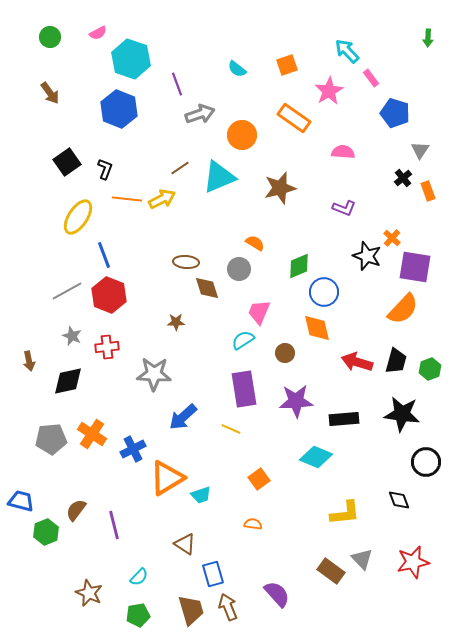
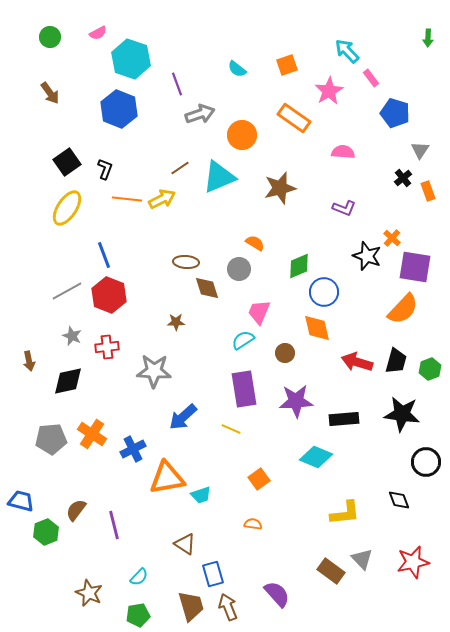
yellow ellipse at (78, 217): moved 11 px left, 9 px up
gray star at (154, 374): moved 3 px up
orange triangle at (167, 478): rotated 21 degrees clockwise
brown trapezoid at (191, 610): moved 4 px up
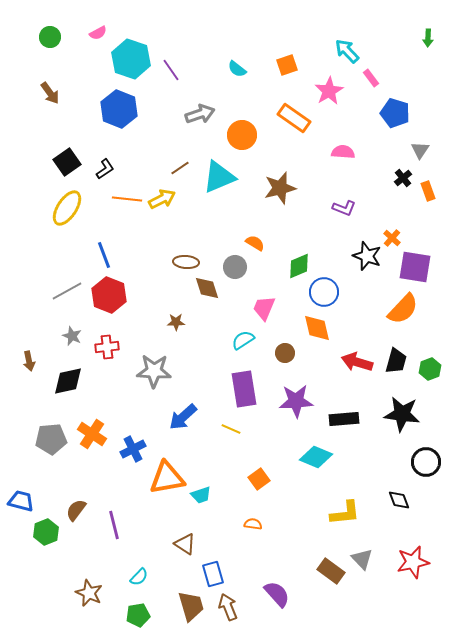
purple line at (177, 84): moved 6 px left, 14 px up; rotated 15 degrees counterclockwise
black L-shape at (105, 169): rotated 35 degrees clockwise
gray circle at (239, 269): moved 4 px left, 2 px up
pink trapezoid at (259, 312): moved 5 px right, 4 px up
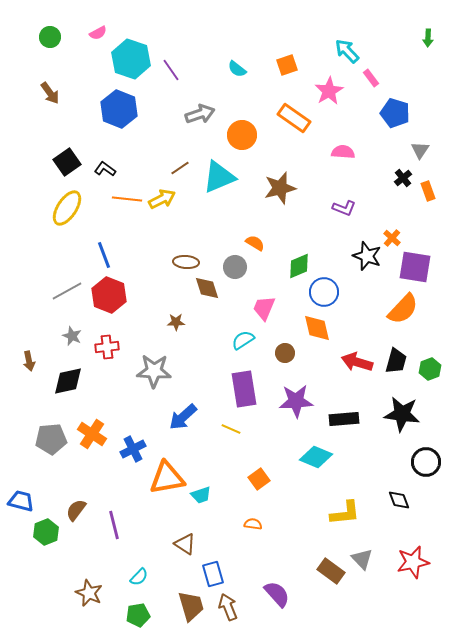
black L-shape at (105, 169): rotated 110 degrees counterclockwise
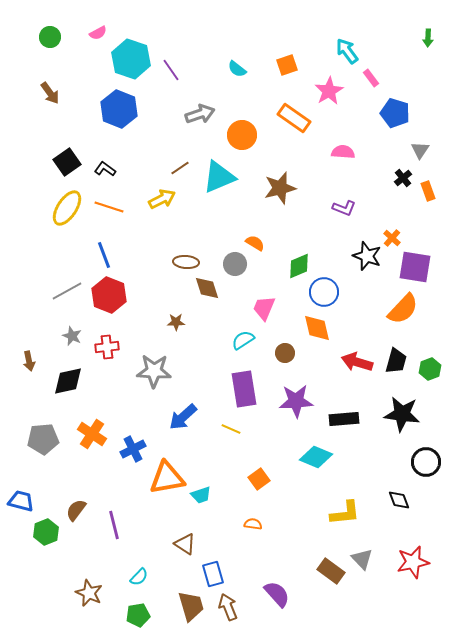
cyan arrow at (347, 51): rotated 8 degrees clockwise
orange line at (127, 199): moved 18 px left, 8 px down; rotated 12 degrees clockwise
gray circle at (235, 267): moved 3 px up
gray pentagon at (51, 439): moved 8 px left
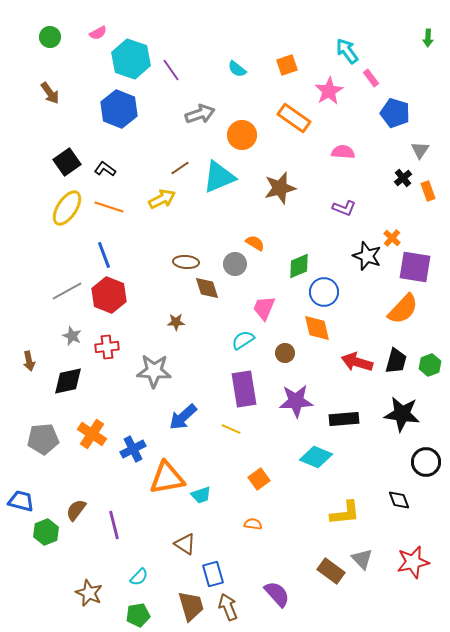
green hexagon at (430, 369): moved 4 px up
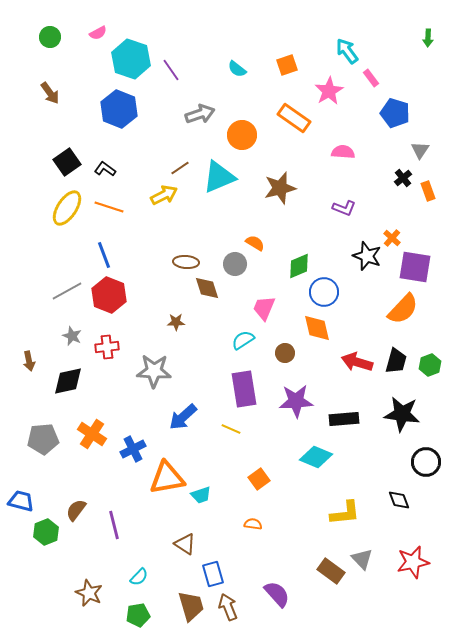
yellow arrow at (162, 199): moved 2 px right, 4 px up
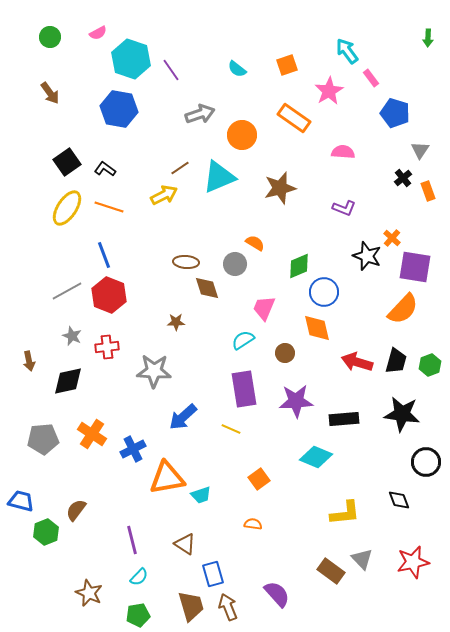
blue hexagon at (119, 109): rotated 12 degrees counterclockwise
purple line at (114, 525): moved 18 px right, 15 px down
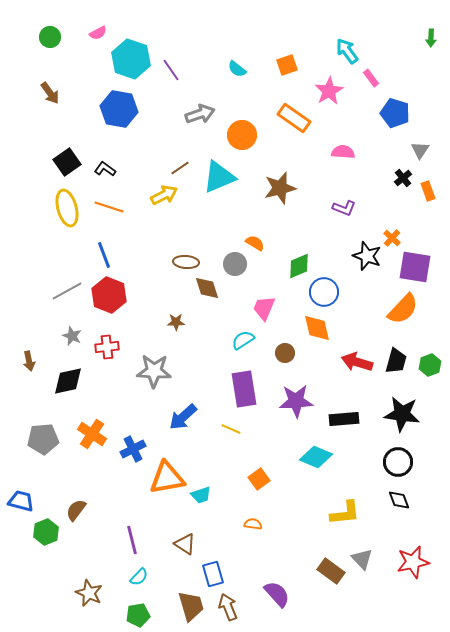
green arrow at (428, 38): moved 3 px right
yellow ellipse at (67, 208): rotated 48 degrees counterclockwise
black circle at (426, 462): moved 28 px left
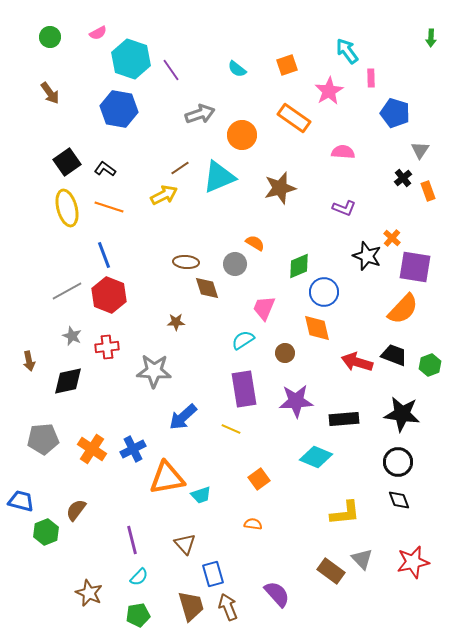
pink rectangle at (371, 78): rotated 36 degrees clockwise
black trapezoid at (396, 361): moved 2 px left, 6 px up; rotated 84 degrees counterclockwise
orange cross at (92, 434): moved 15 px down
brown triangle at (185, 544): rotated 15 degrees clockwise
